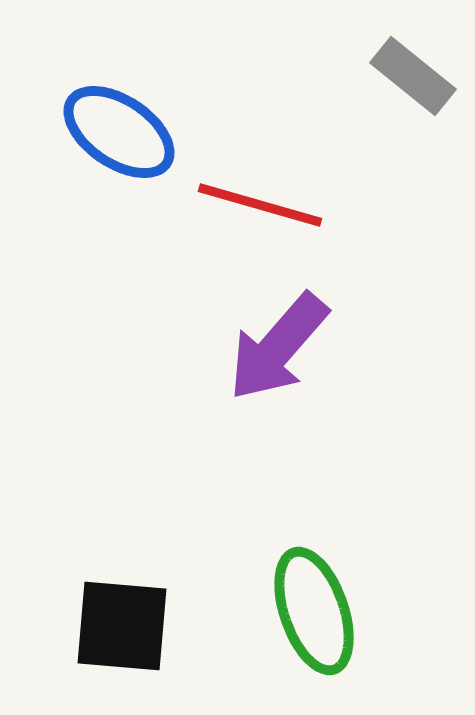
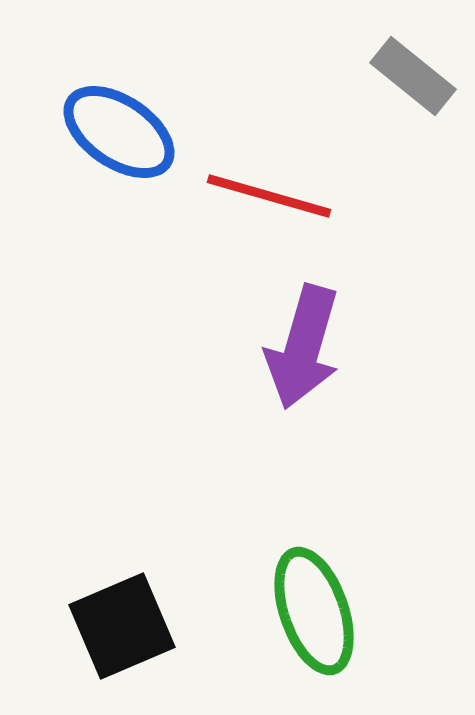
red line: moved 9 px right, 9 px up
purple arrow: moved 25 px right; rotated 25 degrees counterclockwise
black square: rotated 28 degrees counterclockwise
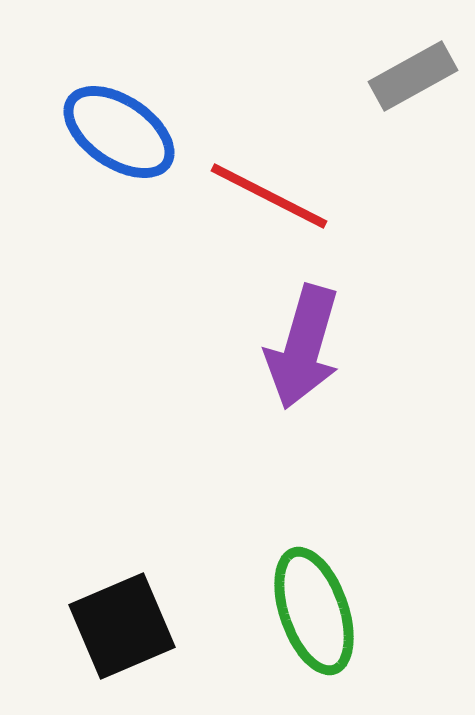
gray rectangle: rotated 68 degrees counterclockwise
red line: rotated 11 degrees clockwise
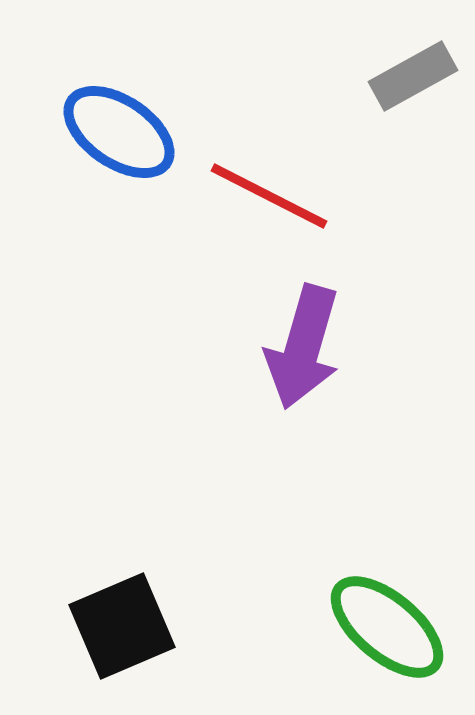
green ellipse: moved 73 px right, 16 px down; rotated 31 degrees counterclockwise
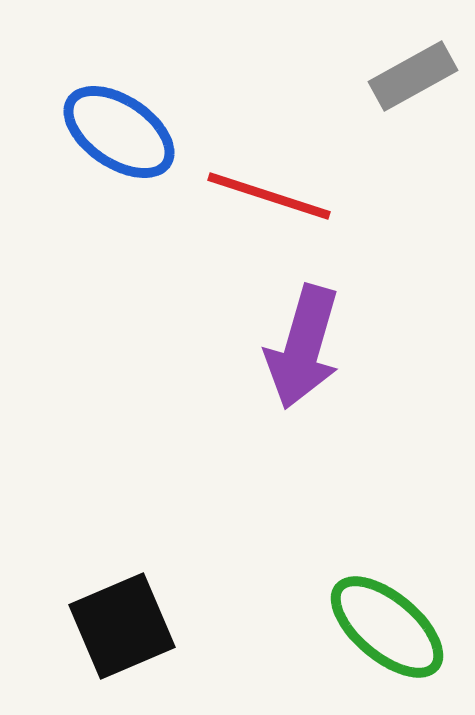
red line: rotated 9 degrees counterclockwise
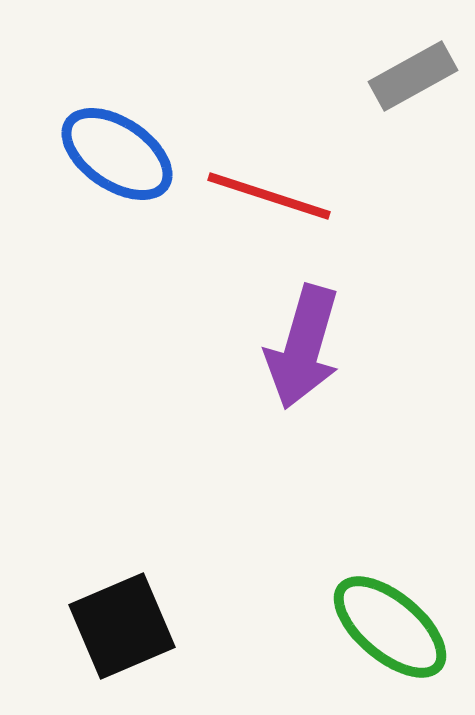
blue ellipse: moved 2 px left, 22 px down
green ellipse: moved 3 px right
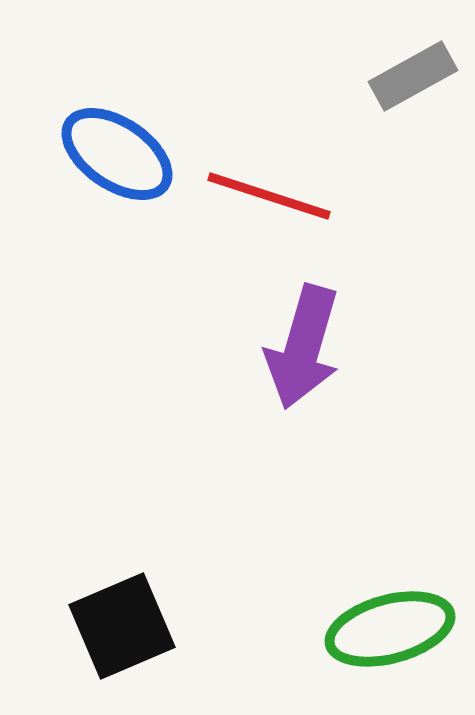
green ellipse: moved 2 px down; rotated 55 degrees counterclockwise
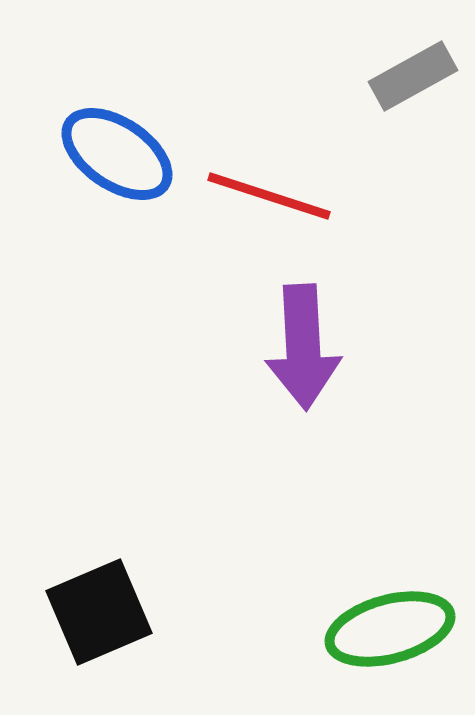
purple arrow: rotated 19 degrees counterclockwise
black square: moved 23 px left, 14 px up
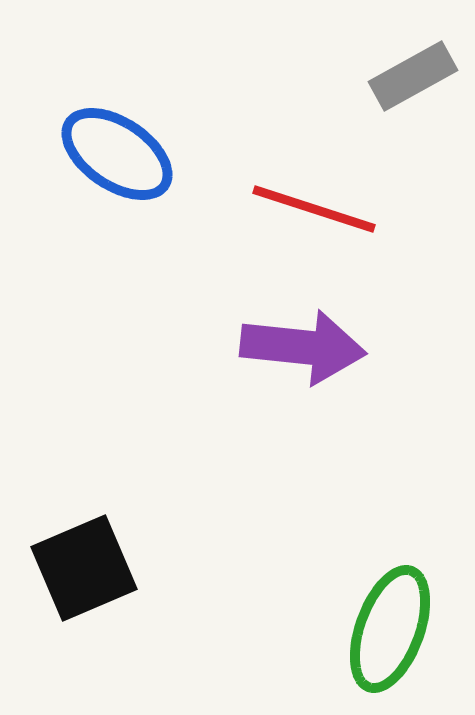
red line: moved 45 px right, 13 px down
purple arrow: rotated 81 degrees counterclockwise
black square: moved 15 px left, 44 px up
green ellipse: rotated 55 degrees counterclockwise
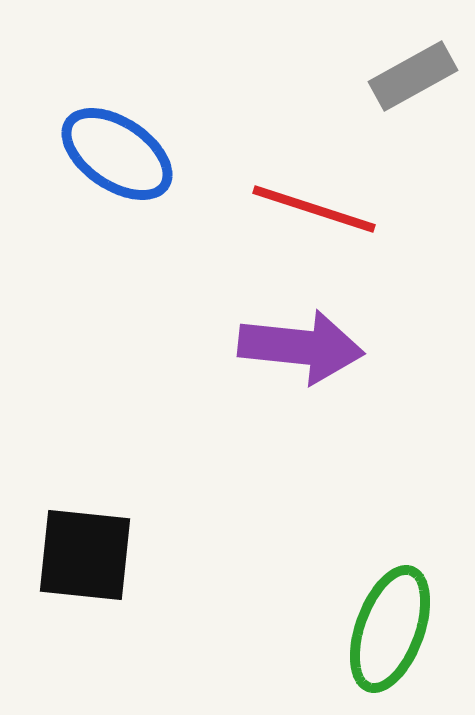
purple arrow: moved 2 px left
black square: moved 1 px right, 13 px up; rotated 29 degrees clockwise
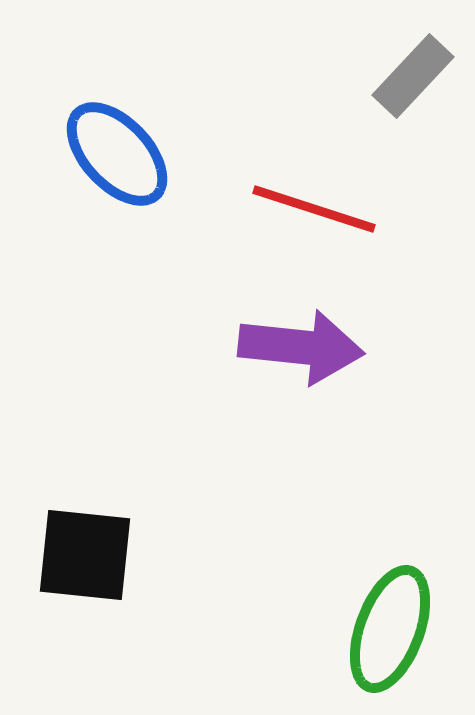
gray rectangle: rotated 18 degrees counterclockwise
blue ellipse: rotated 13 degrees clockwise
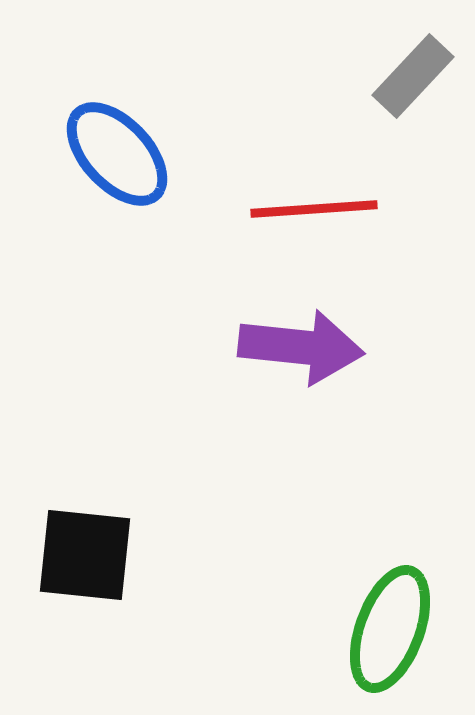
red line: rotated 22 degrees counterclockwise
